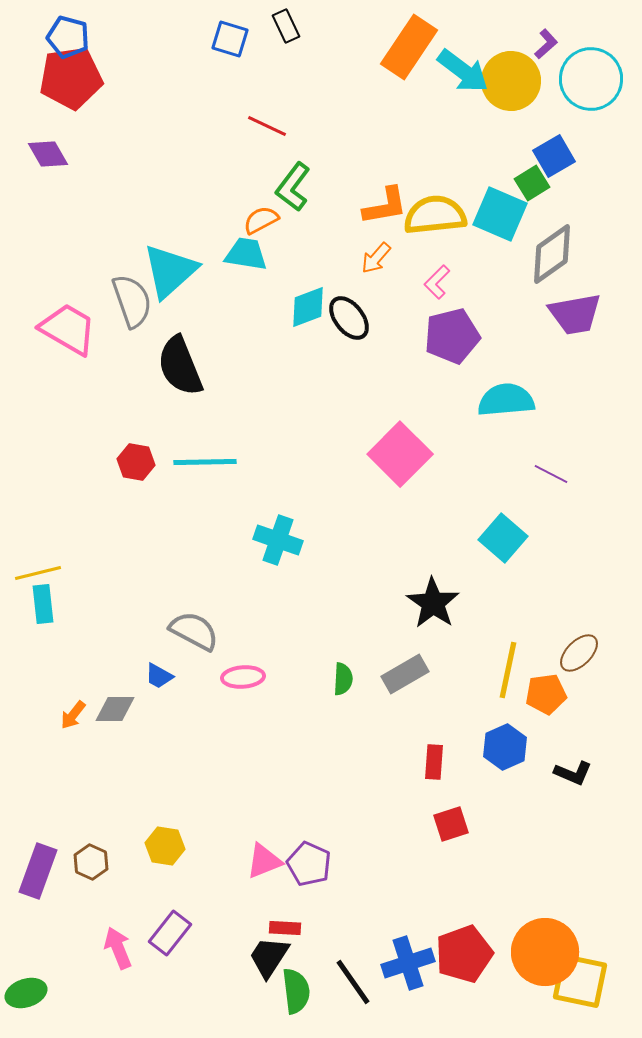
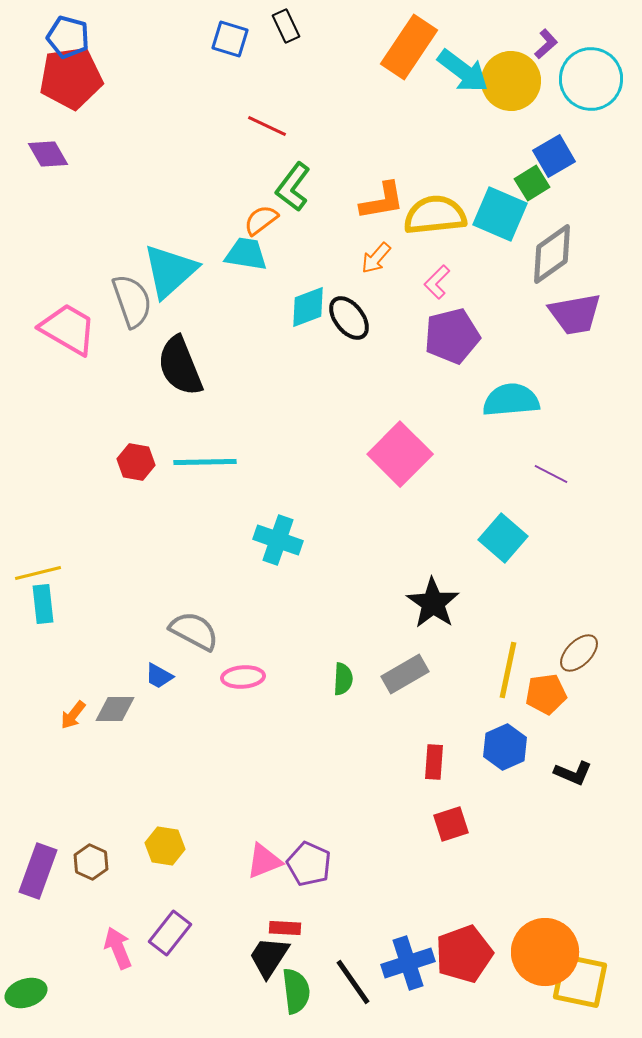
orange L-shape at (385, 206): moved 3 px left, 5 px up
orange semicircle at (261, 220): rotated 9 degrees counterclockwise
cyan semicircle at (506, 400): moved 5 px right
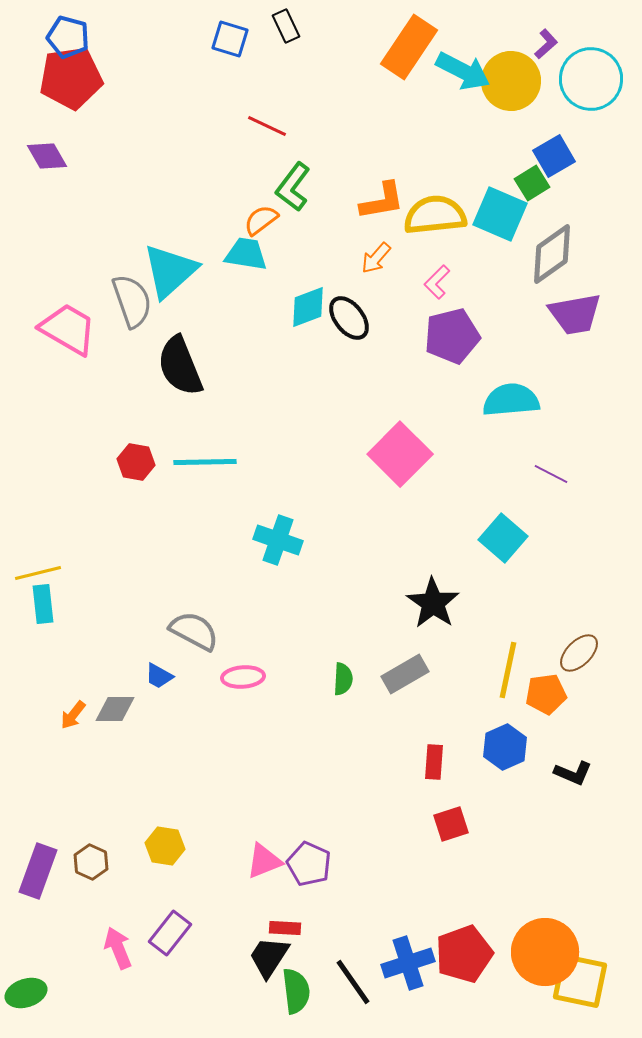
cyan arrow at (463, 71): rotated 10 degrees counterclockwise
purple diamond at (48, 154): moved 1 px left, 2 px down
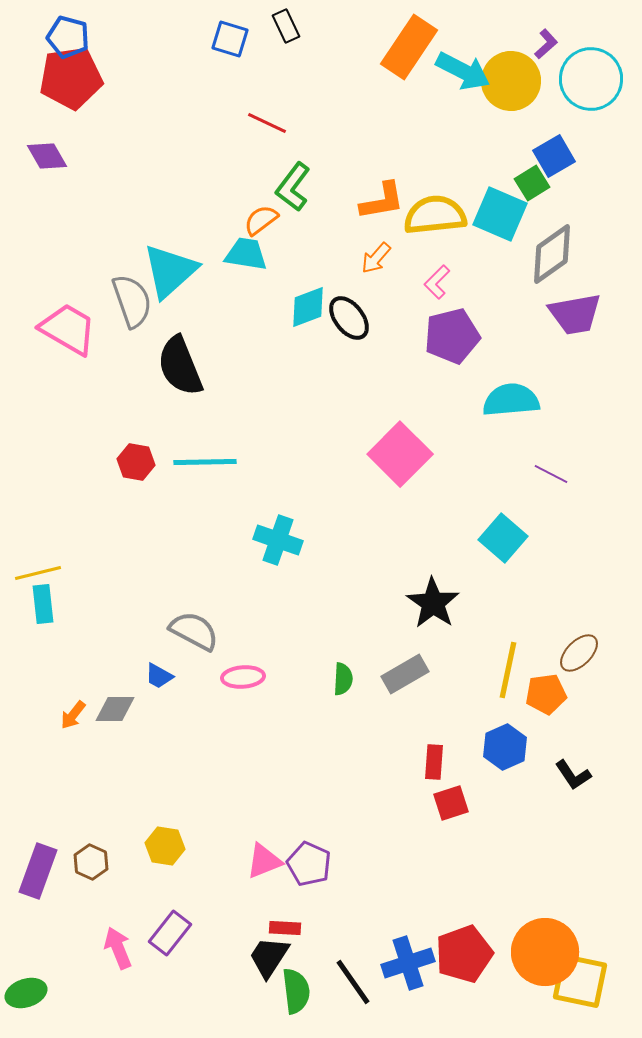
red line at (267, 126): moved 3 px up
black L-shape at (573, 773): moved 2 px down; rotated 33 degrees clockwise
red square at (451, 824): moved 21 px up
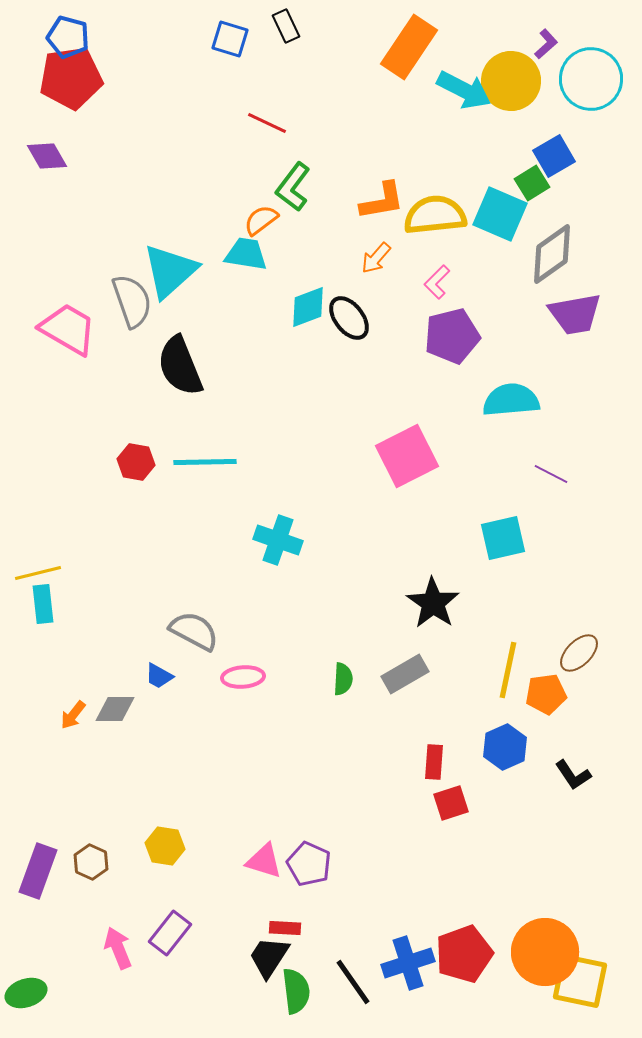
cyan arrow at (463, 71): moved 1 px right, 19 px down
pink square at (400, 454): moved 7 px right, 2 px down; rotated 18 degrees clockwise
cyan square at (503, 538): rotated 36 degrees clockwise
pink triangle at (264, 861): rotated 39 degrees clockwise
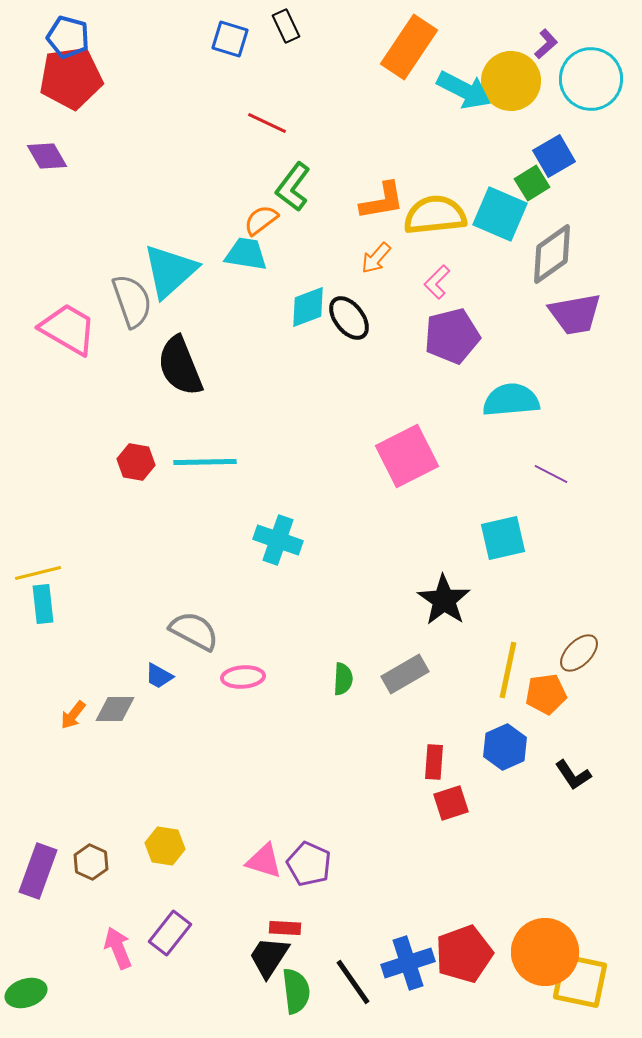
black star at (433, 603): moved 11 px right, 3 px up
